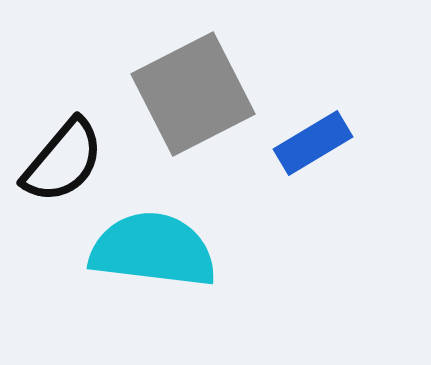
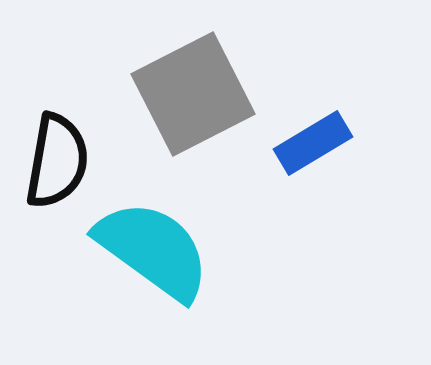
black semicircle: moved 6 px left; rotated 30 degrees counterclockwise
cyan semicircle: rotated 29 degrees clockwise
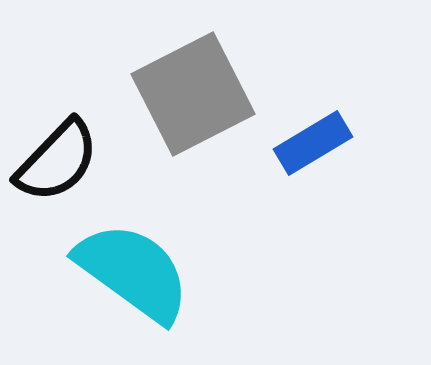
black semicircle: rotated 34 degrees clockwise
cyan semicircle: moved 20 px left, 22 px down
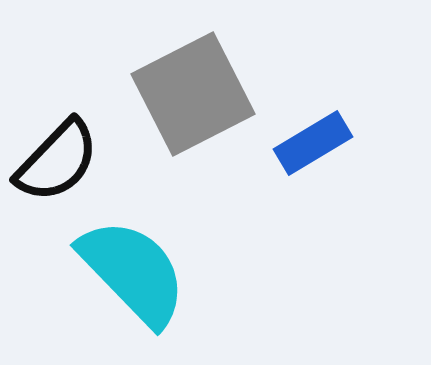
cyan semicircle: rotated 10 degrees clockwise
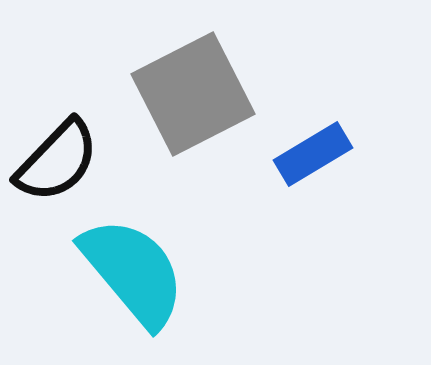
blue rectangle: moved 11 px down
cyan semicircle: rotated 4 degrees clockwise
